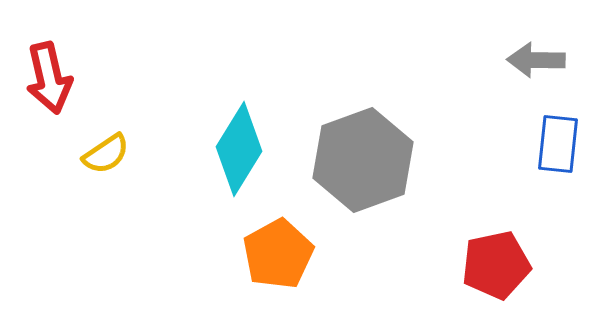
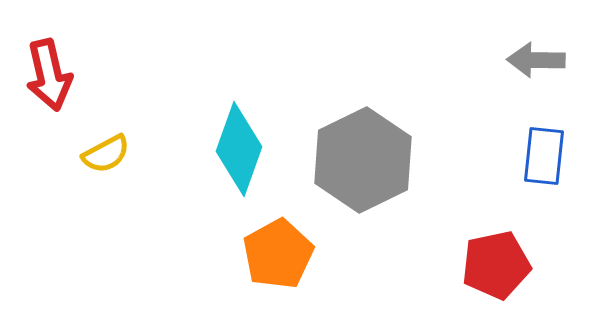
red arrow: moved 3 px up
blue rectangle: moved 14 px left, 12 px down
cyan diamond: rotated 12 degrees counterclockwise
yellow semicircle: rotated 6 degrees clockwise
gray hexagon: rotated 6 degrees counterclockwise
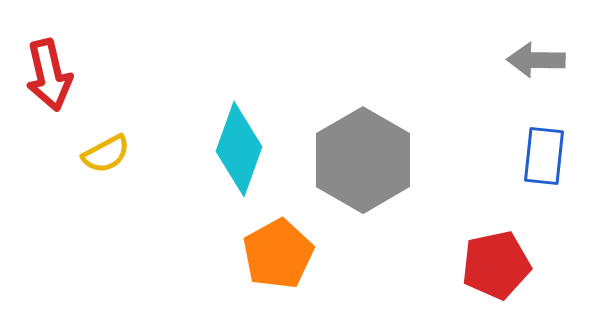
gray hexagon: rotated 4 degrees counterclockwise
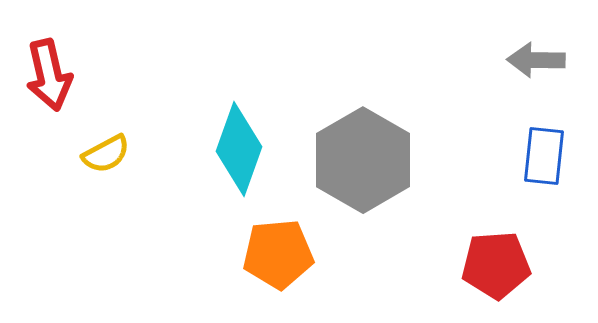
orange pentagon: rotated 24 degrees clockwise
red pentagon: rotated 8 degrees clockwise
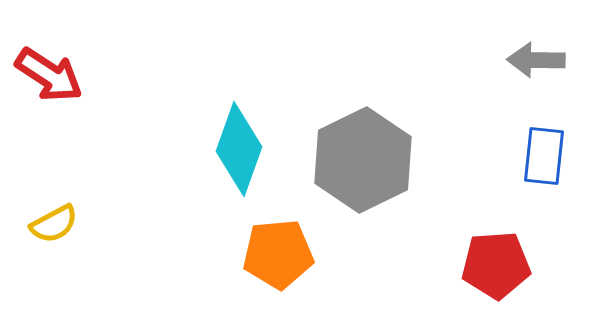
red arrow: rotated 44 degrees counterclockwise
yellow semicircle: moved 52 px left, 70 px down
gray hexagon: rotated 4 degrees clockwise
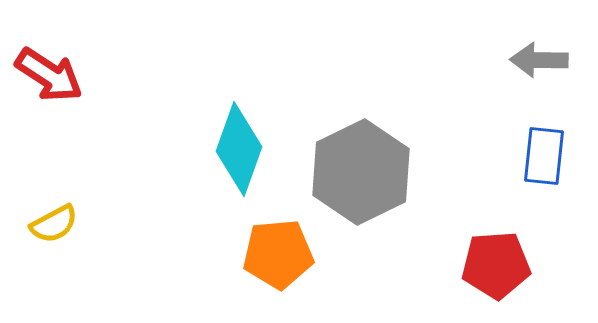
gray arrow: moved 3 px right
gray hexagon: moved 2 px left, 12 px down
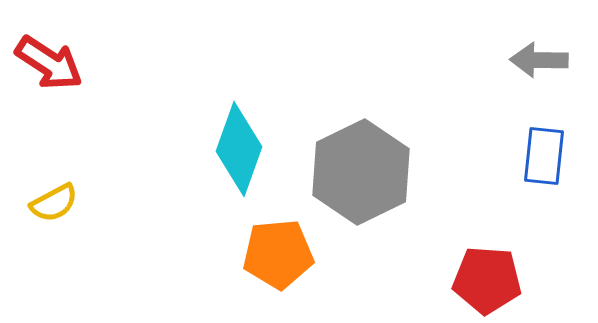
red arrow: moved 12 px up
yellow semicircle: moved 21 px up
red pentagon: moved 9 px left, 15 px down; rotated 8 degrees clockwise
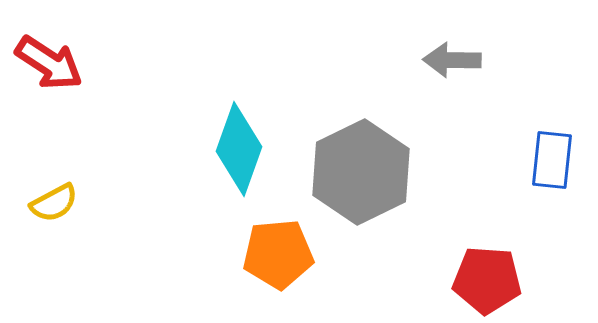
gray arrow: moved 87 px left
blue rectangle: moved 8 px right, 4 px down
